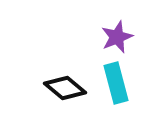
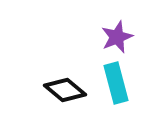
black diamond: moved 2 px down
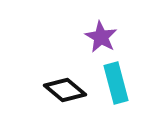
purple star: moved 16 px left; rotated 20 degrees counterclockwise
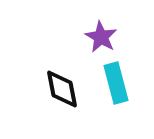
black diamond: moved 3 px left, 1 px up; rotated 39 degrees clockwise
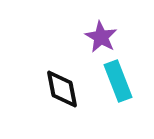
cyan rectangle: moved 2 px right, 2 px up; rotated 6 degrees counterclockwise
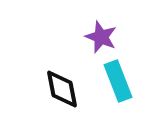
purple star: rotated 8 degrees counterclockwise
